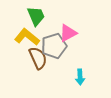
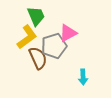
yellow L-shape: rotated 105 degrees clockwise
cyan arrow: moved 3 px right
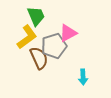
brown semicircle: moved 1 px right
